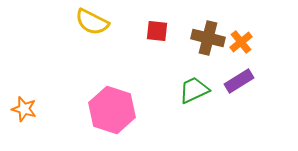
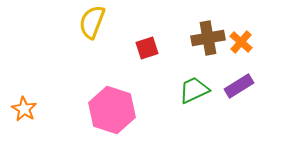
yellow semicircle: rotated 84 degrees clockwise
red square: moved 10 px left, 17 px down; rotated 25 degrees counterclockwise
brown cross: rotated 24 degrees counterclockwise
orange cross: rotated 10 degrees counterclockwise
purple rectangle: moved 5 px down
orange star: rotated 15 degrees clockwise
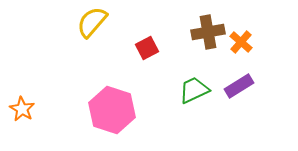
yellow semicircle: rotated 20 degrees clockwise
brown cross: moved 6 px up
red square: rotated 10 degrees counterclockwise
orange star: moved 2 px left
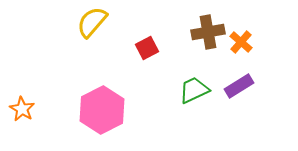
pink hexagon: moved 10 px left; rotated 15 degrees clockwise
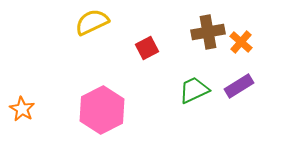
yellow semicircle: rotated 24 degrees clockwise
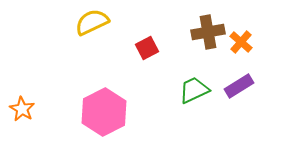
pink hexagon: moved 2 px right, 2 px down
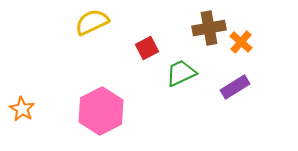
brown cross: moved 1 px right, 4 px up
purple rectangle: moved 4 px left, 1 px down
green trapezoid: moved 13 px left, 17 px up
pink hexagon: moved 3 px left, 1 px up
